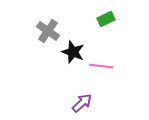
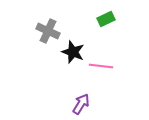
gray cross: rotated 10 degrees counterclockwise
purple arrow: moved 1 px left, 1 px down; rotated 15 degrees counterclockwise
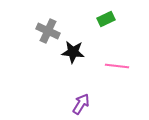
black star: rotated 15 degrees counterclockwise
pink line: moved 16 px right
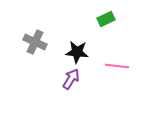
gray cross: moved 13 px left, 11 px down
black star: moved 4 px right
purple arrow: moved 10 px left, 25 px up
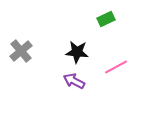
gray cross: moved 14 px left, 9 px down; rotated 25 degrees clockwise
pink line: moved 1 px left, 1 px down; rotated 35 degrees counterclockwise
purple arrow: moved 3 px right, 2 px down; rotated 95 degrees counterclockwise
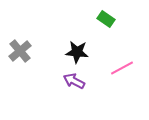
green rectangle: rotated 60 degrees clockwise
gray cross: moved 1 px left
pink line: moved 6 px right, 1 px down
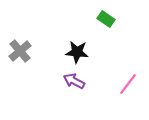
pink line: moved 6 px right, 16 px down; rotated 25 degrees counterclockwise
